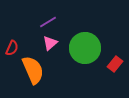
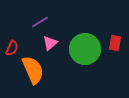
purple line: moved 8 px left
green circle: moved 1 px down
red rectangle: moved 21 px up; rotated 28 degrees counterclockwise
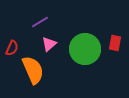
pink triangle: moved 1 px left, 1 px down
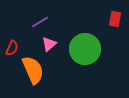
red rectangle: moved 24 px up
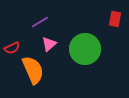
red semicircle: rotated 42 degrees clockwise
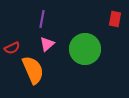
purple line: moved 2 px right, 3 px up; rotated 48 degrees counterclockwise
pink triangle: moved 2 px left
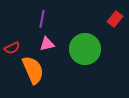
red rectangle: rotated 28 degrees clockwise
pink triangle: rotated 28 degrees clockwise
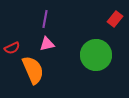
purple line: moved 3 px right
green circle: moved 11 px right, 6 px down
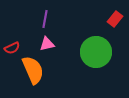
green circle: moved 3 px up
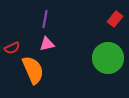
green circle: moved 12 px right, 6 px down
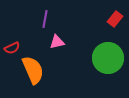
pink triangle: moved 10 px right, 2 px up
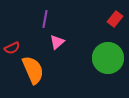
pink triangle: rotated 28 degrees counterclockwise
